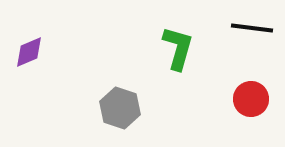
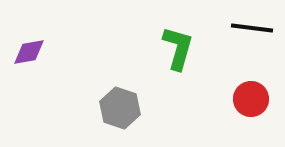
purple diamond: rotated 12 degrees clockwise
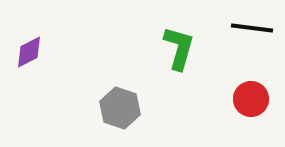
green L-shape: moved 1 px right
purple diamond: rotated 16 degrees counterclockwise
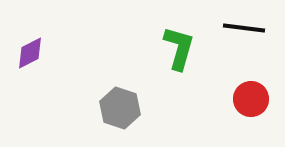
black line: moved 8 px left
purple diamond: moved 1 px right, 1 px down
